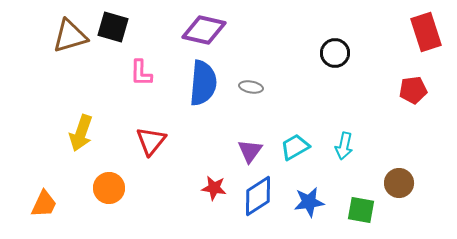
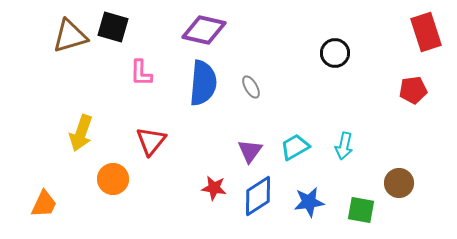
gray ellipse: rotated 50 degrees clockwise
orange circle: moved 4 px right, 9 px up
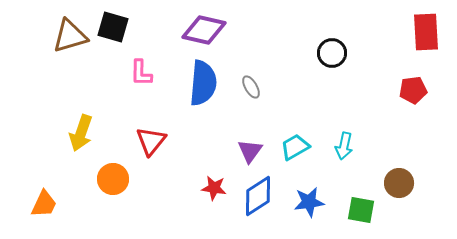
red rectangle: rotated 15 degrees clockwise
black circle: moved 3 px left
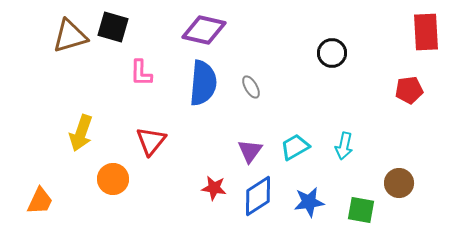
red pentagon: moved 4 px left
orange trapezoid: moved 4 px left, 3 px up
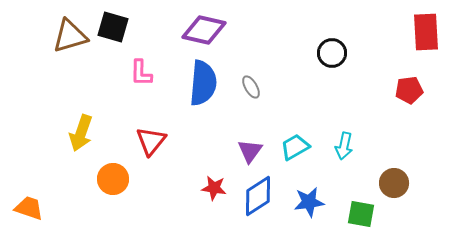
brown circle: moved 5 px left
orange trapezoid: moved 11 px left, 7 px down; rotated 96 degrees counterclockwise
green square: moved 4 px down
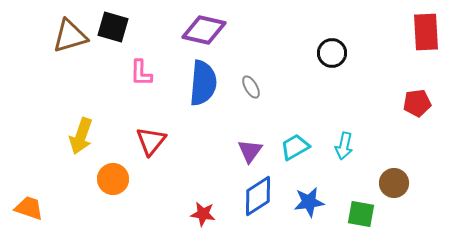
red pentagon: moved 8 px right, 13 px down
yellow arrow: moved 3 px down
red star: moved 11 px left, 26 px down
